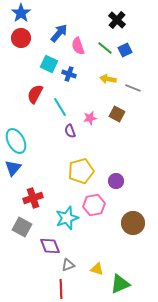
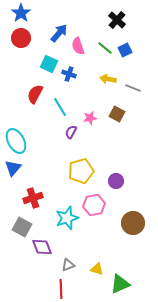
purple semicircle: moved 1 px right, 1 px down; rotated 48 degrees clockwise
purple diamond: moved 8 px left, 1 px down
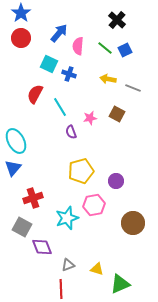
pink semicircle: rotated 24 degrees clockwise
purple semicircle: rotated 48 degrees counterclockwise
